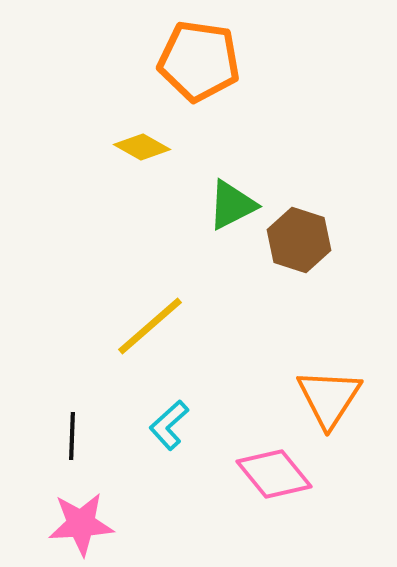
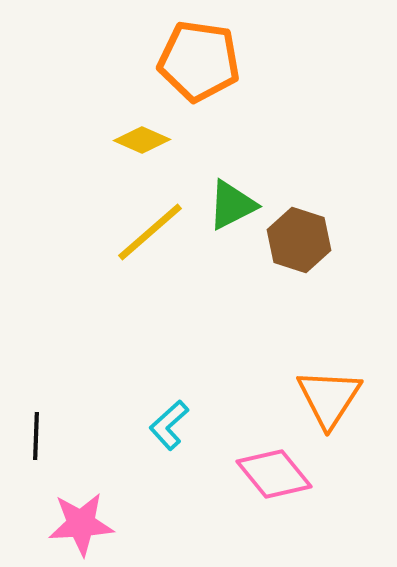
yellow diamond: moved 7 px up; rotated 6 degrees counterclockwise
yellow line: moved 94 px up
black line: moved 36 px left
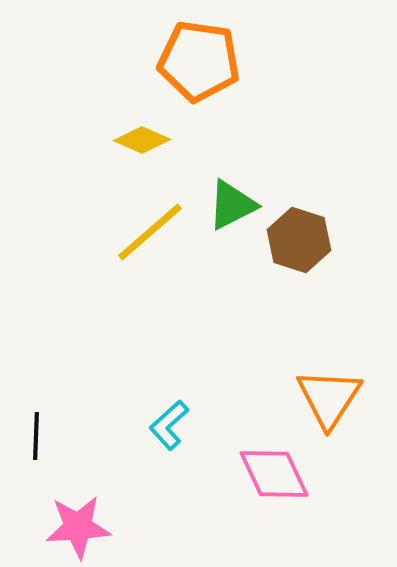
pink diamond: rotated 14 degrees clockwise
pink star: moved 3 px left, 3 px down
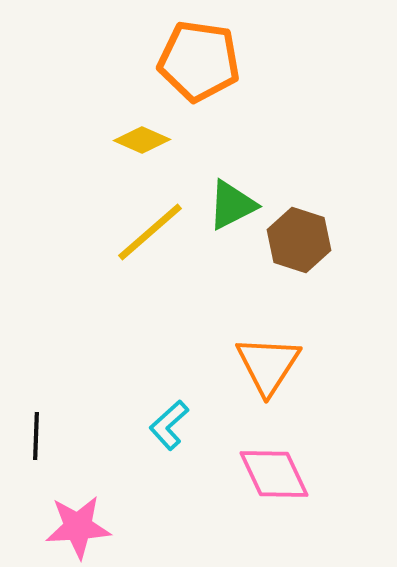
orange triangle: moved 61 px left, 33 px up
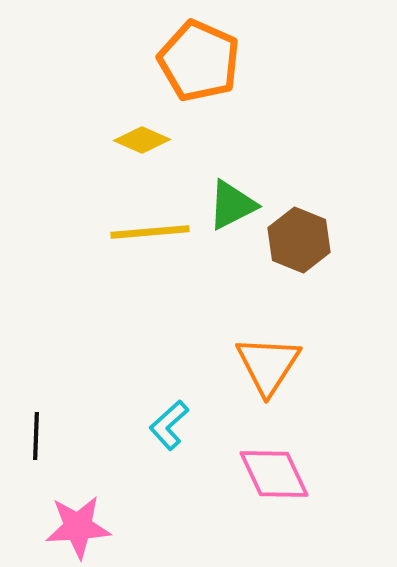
orange pentagon: rotated 16 degrees clockwise
yellow line: rotated 36 degrees clockwise
brown hexagon: rotated 4 degrees clockwise
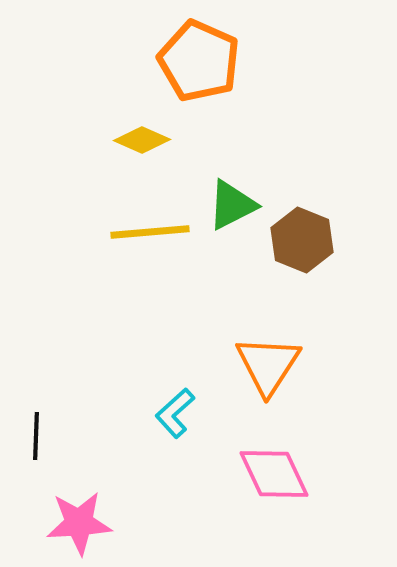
brown hexagon: moved 3 px right
cyan L-shape: moved 6 px right, 12 px up
pink star: moved 1 px right, 4 px up
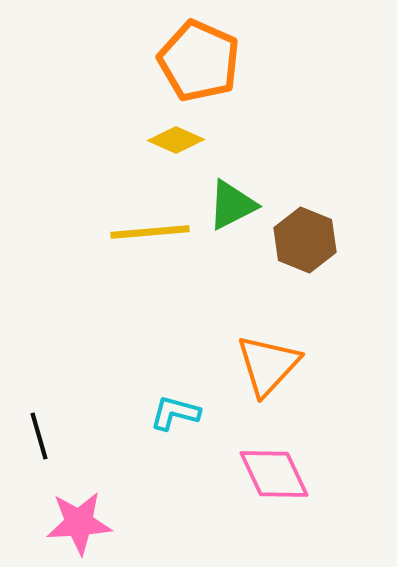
yellow diamond: moved 34 px right
brown hexagon: moved 3 px right
orange triangle: rotated 10 degrees clockwise
cyan L-shape: rotated 57 degrees clockwise
black line: moved 3 px right; rotated 18 degrees counterclockwise
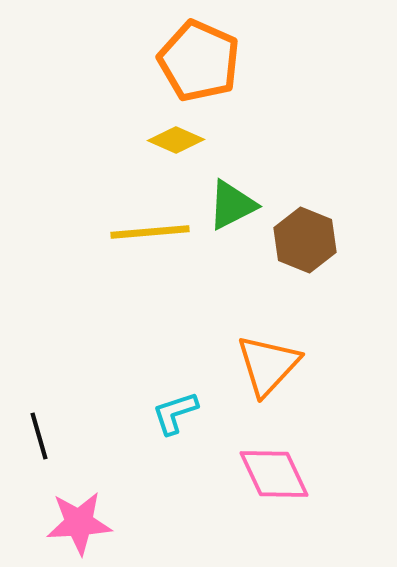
cyan L-shape: rotated 33 degrees counterclockwise
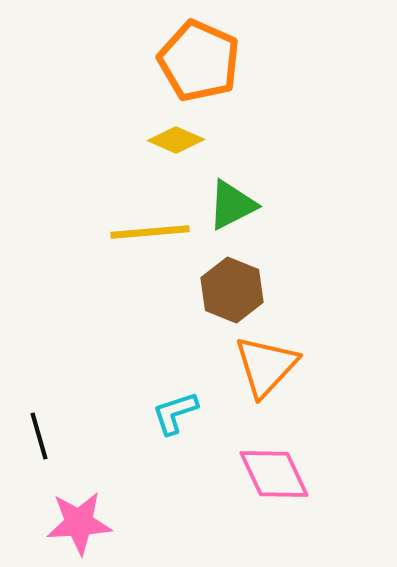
brown hexagon: moved 73 px left, 50 px down
orange triangle: moved 2 px left, 1 px down
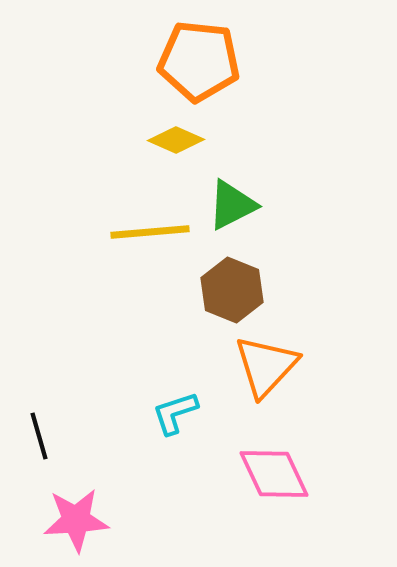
orange pentagon: rotated 18 degrees counterclockwise
pink star: moved 3 px left, 3 px up
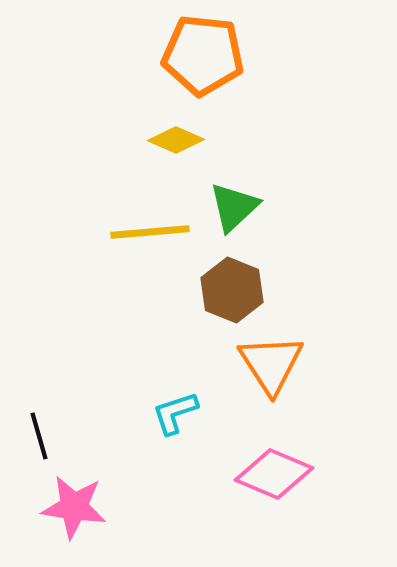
orange pentagon: moved 4 px right, 6 px up
green triangle: moved 2 px right, 2 px down; rotated 16 degrees counterclockwise
orange triangle: moved 5 px right, 2 px up; rotated 16 degrees counterclockwise
pink diamond: rotated 42 degrees counterclockwise
pink star: moved 2 px left, 13 px up; rotated 12 degrees clockwise
